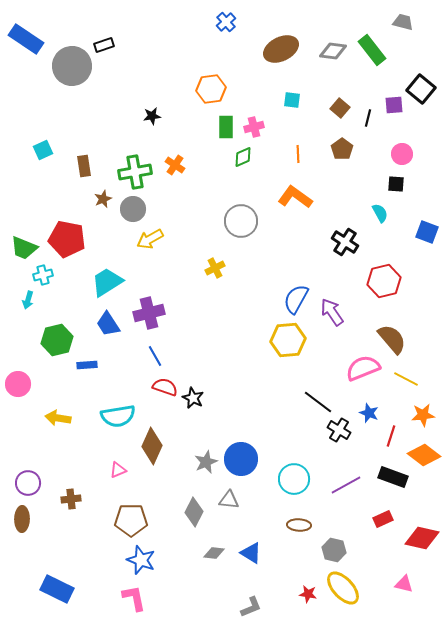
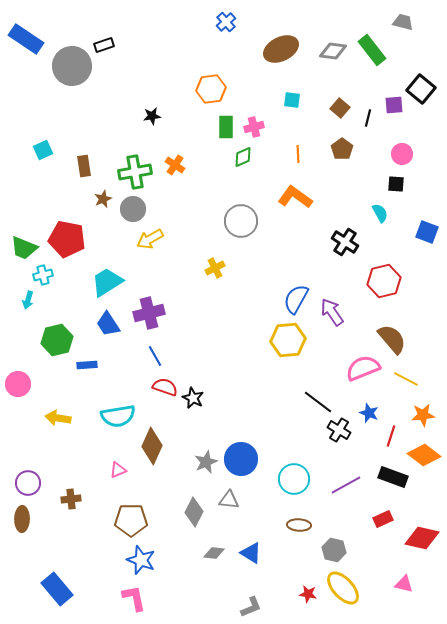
blue rectangle at (57, 589): rotated 24 degrees clockwise
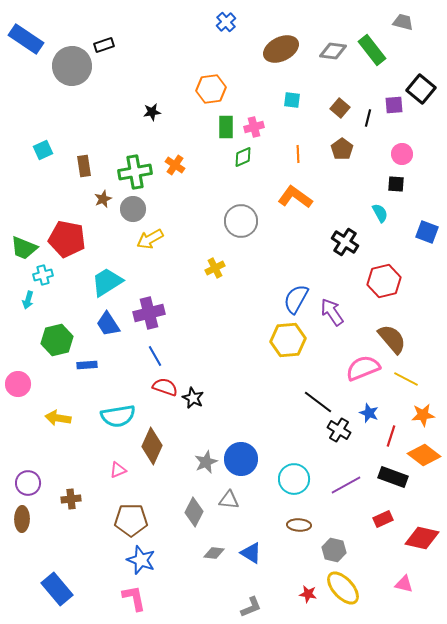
black star at (152, 116): moved 4 px up
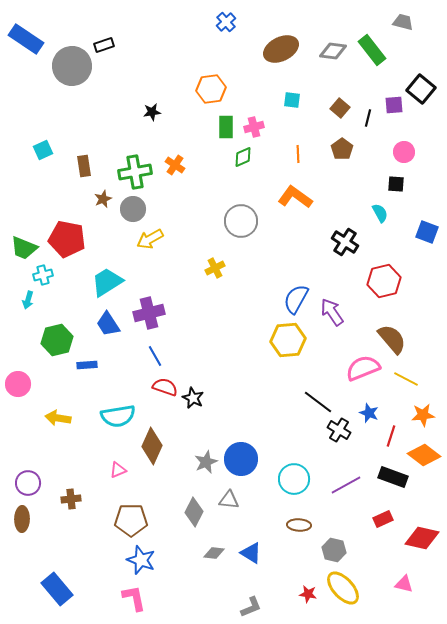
pink circle at (402, 154): moved 2 px right, 2 px up
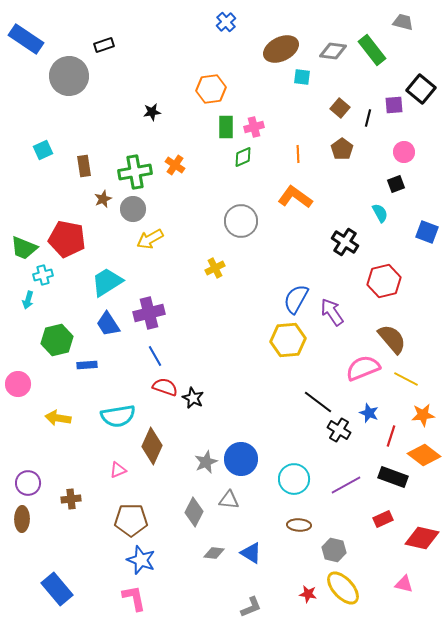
gray circle at (72, 66): moved 3 px left, 10 px down
cyan square at (292, 100): moved 10 px right, 23 px up
black square at (396, 184): rotated 24 degrees counterclockwise
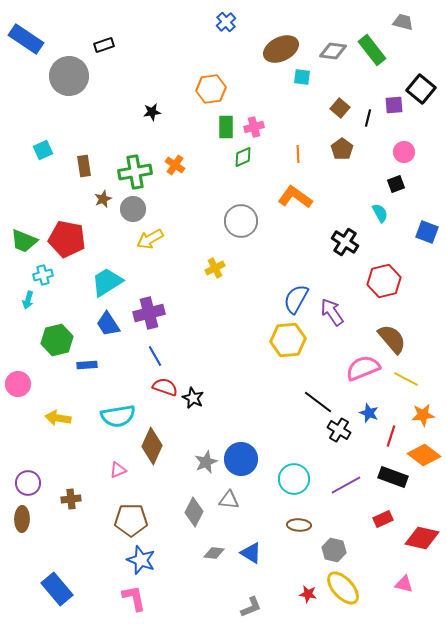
green trapezoid at (24, 248): moved 7 px up
